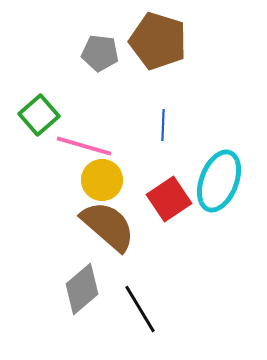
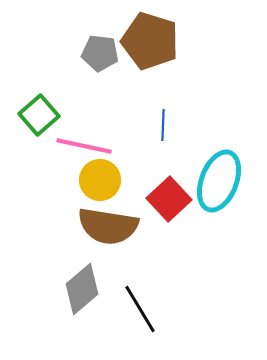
brown pentagon: moved 8 px left
pink line: rotated 4 degrees counterclockwise
yellow circle: moved 2 px left
red square: rotated 9 degrees counterclockwise
brown semicircle: rotated 148 degrees clockwise
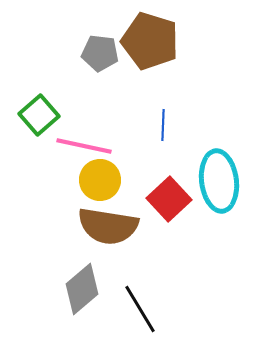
cyan ellipse: rotated 28 degrees counterclockwise
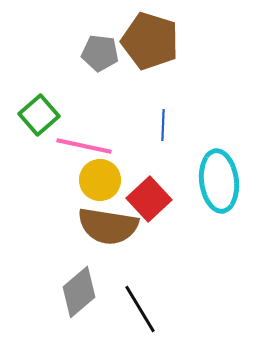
red square: moved 20 px left
gray diamond: moved 3 px left, 3 px down
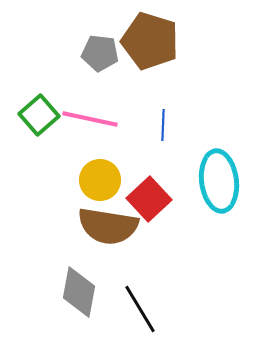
pink line: moved 6 px right, 27 px up
gray diamond: rotated 39 degrees counterclockwise
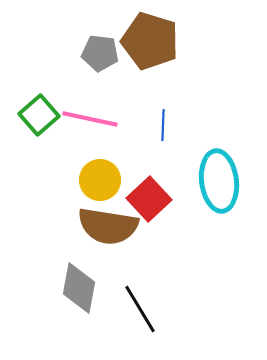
gray diamond: moved 4 px up
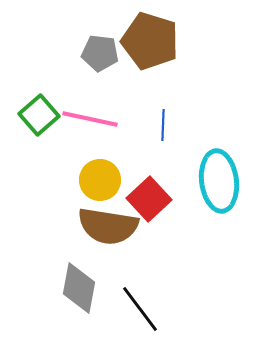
black line: rotated 6 degrees counterclockwise
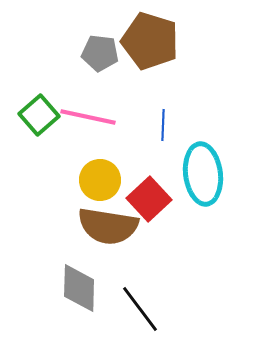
pink line: moved 2 px left, 2 px up
cyan ellipse: moved 16 px left, 7 px up
gray diamond: rotated 9 degrees counterclockwise
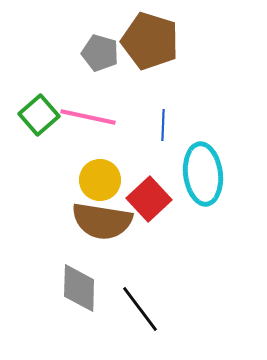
gray pentagon: rotated 9 degrees clockwise
brown semicircle: moved 6 px left, 5 px up
